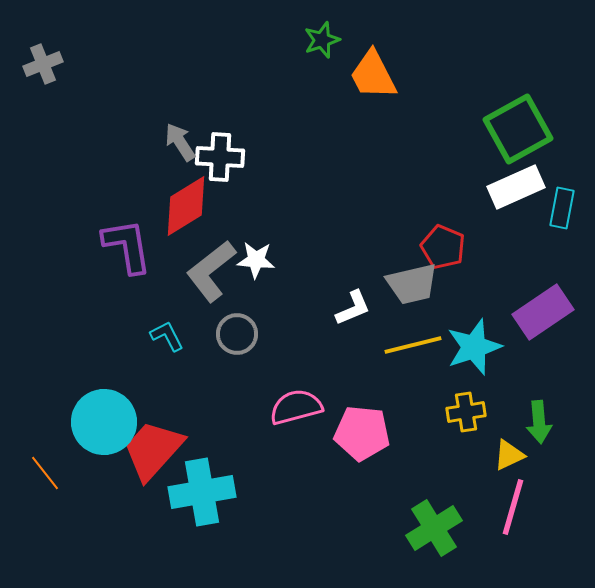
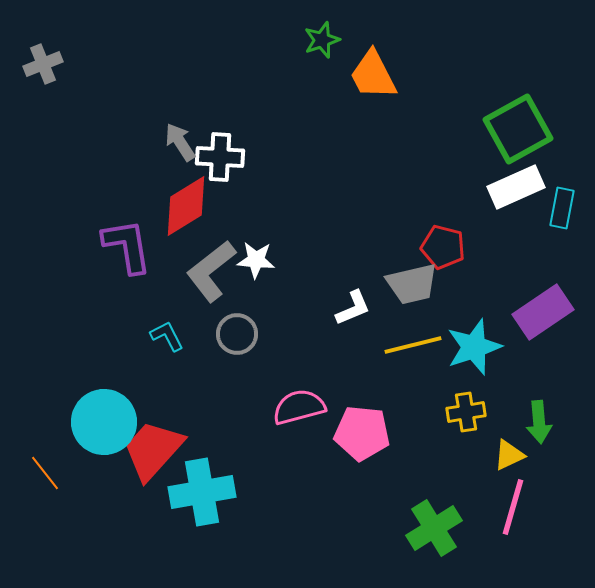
red pentagon: rotated 9 degrees counterclockwise
pink semicircle: moved 3 px right
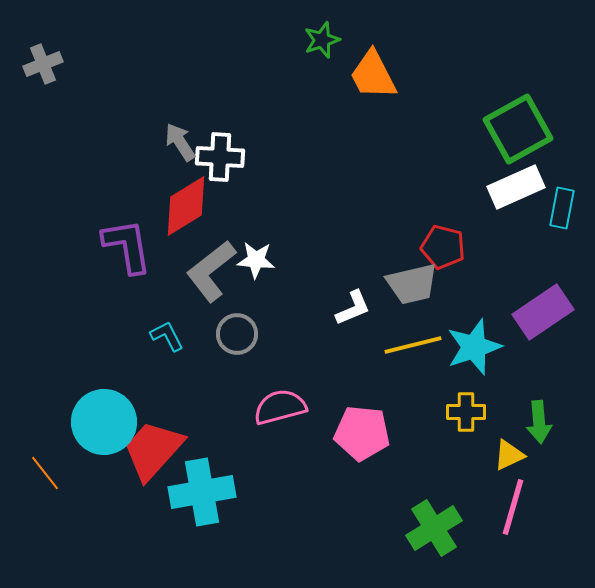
pink semicircle: moved 19 px left
yellow cross: rotated 9 degrees clockwise
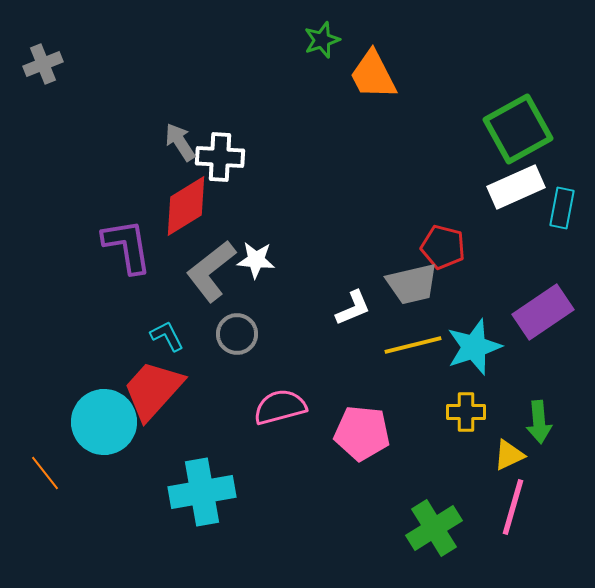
red trapezoid: moved 60 px up
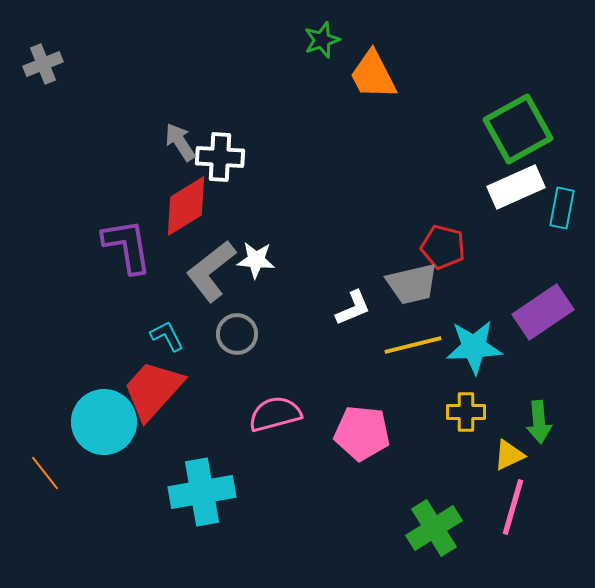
cyan star: rotated 16 degrees clockwise
pink semicircle: moved 5 px left, 7 px down
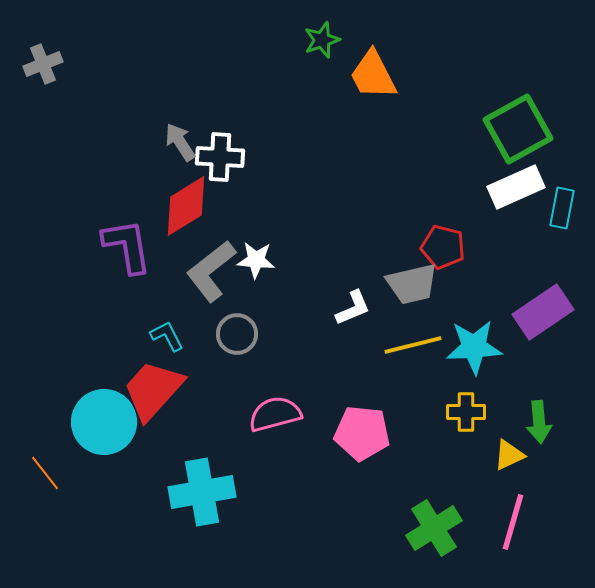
pink line: moved 15 px down
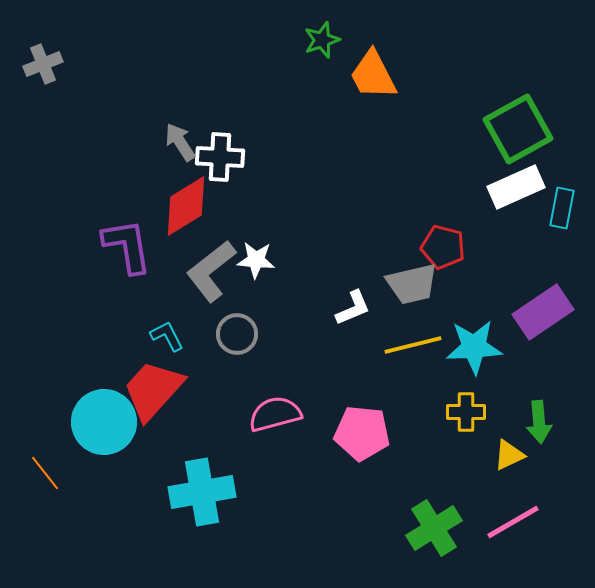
pink line: rotated 44 degrees clockwise
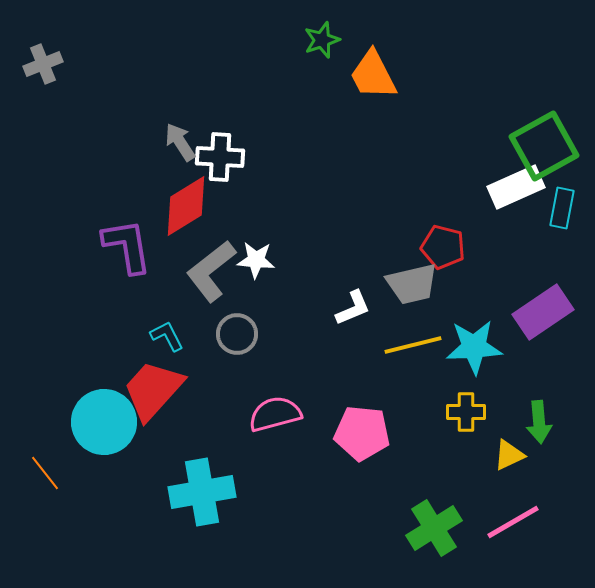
green square: moved 26 px right, 17 px down
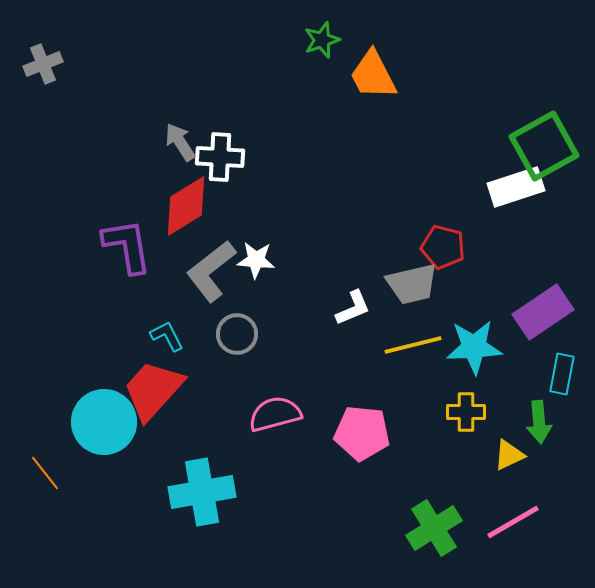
white rectangle: rotated 6 degrees clockwise
cyan rectangle: moved 166 px down
